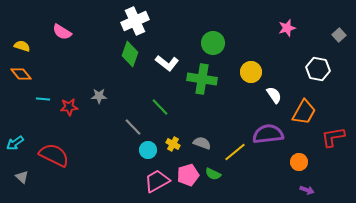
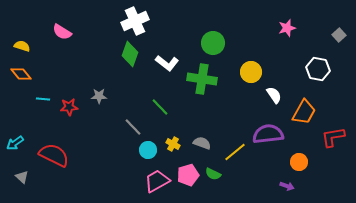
purple arrow: moved 20 px left, 4 px up
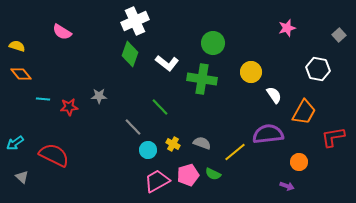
yellow semicircle: moved 5 px left
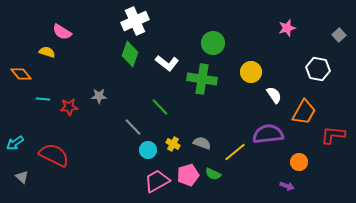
yellow semicircle: moved 30 px right, 6 px down
red L-shape: moved 2 px up; rotated 15 degrees clockwise
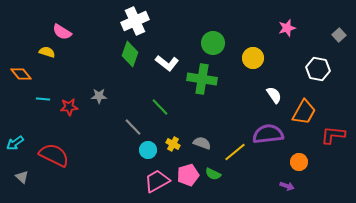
yellow circle: moved 2 px right, 14 px up
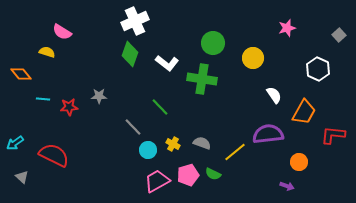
white hexagon: rotated 15 degrees clockwise
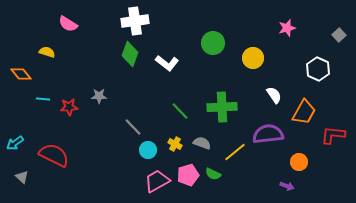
white cross: rotated 16 degrees clockwise
pink semicircle: moved 6 px right, 8 px up
green cross: moved 20 px right, 28 px down; rotated 12 degrees counterclockwise
green line: moved 20 px right, 4 px down
yellow cross: moved 2 px right
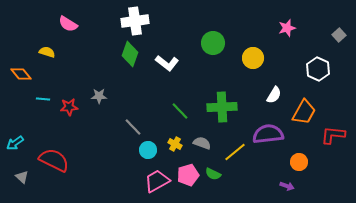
white semicircle: rotated 66 degrees clockwise
red semicircle: moved 5 px down
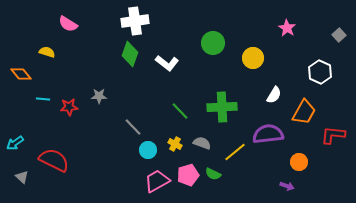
pink star: rotated 24 degrees counterclockwise
white hexagon: moved 2 px right, 3 px down
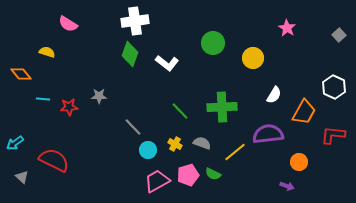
white hexagon: moved 14 px right, 15 px down
